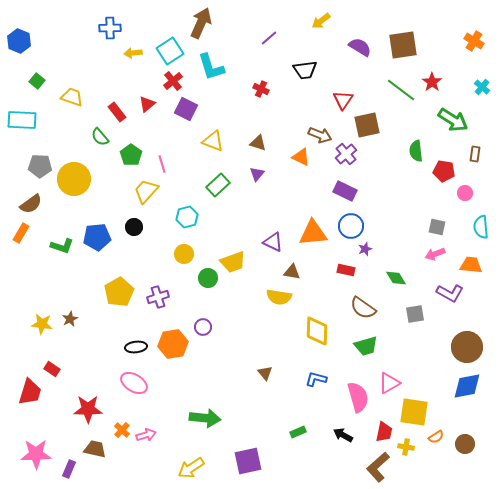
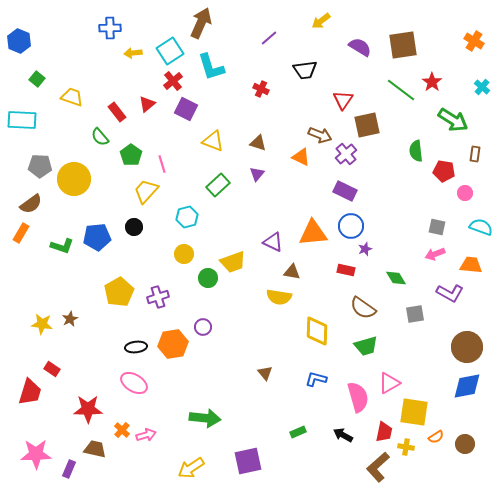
green square at (37, 81): moved 2 px up
cyan semicircle at (481, 227): rotated 115 degrees clockwise
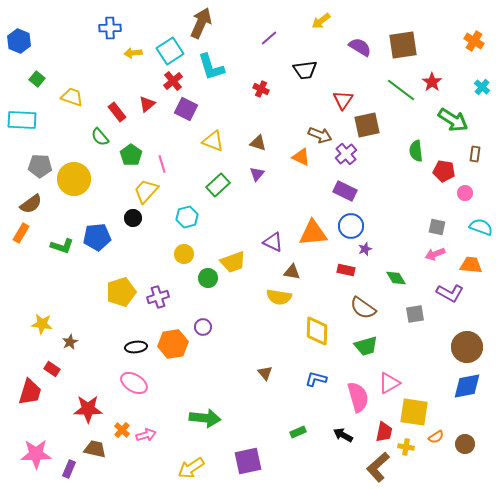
black circle at (134, 227): moved 1 px left, 9 px up
yellow pentagon at (119, 292): moved 2 px right; rotated 12 degrees clockwise
brown star at (70, 319): moved 23 px down
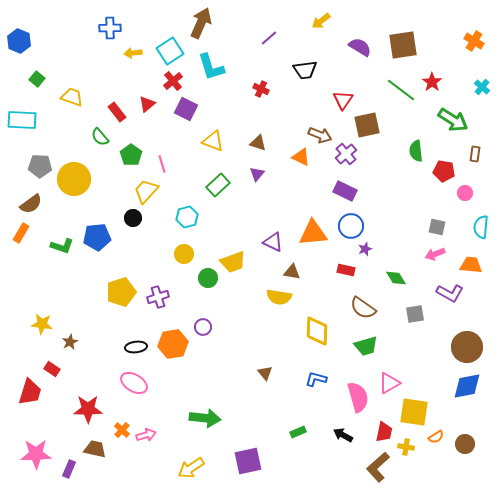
cyan semicircle at (481, 227): rotated 105 degrees counterclockwise
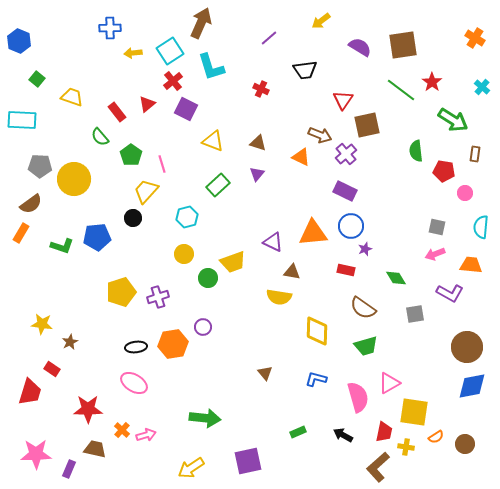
orange cross at (474, 41): moved 1 px right, 3 px up
blue diamond at (467, 386): moved 5 px right
